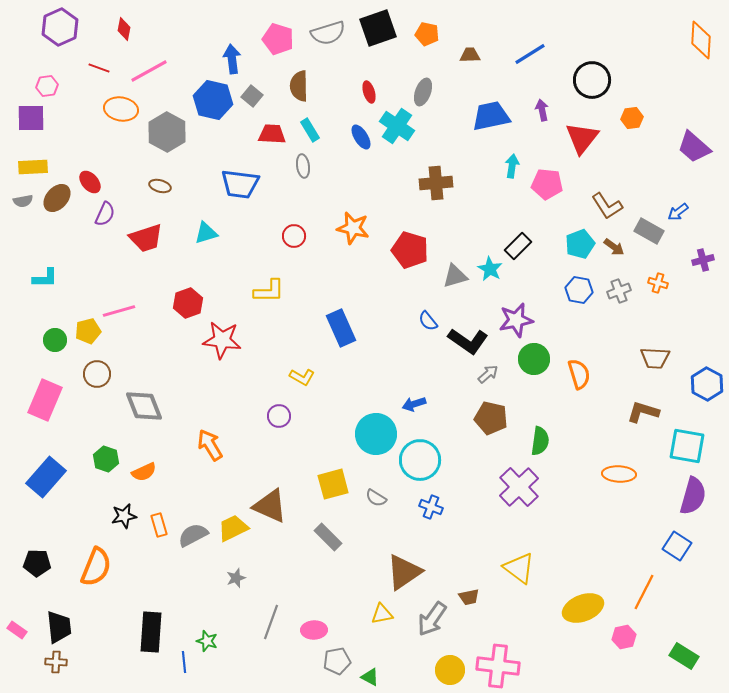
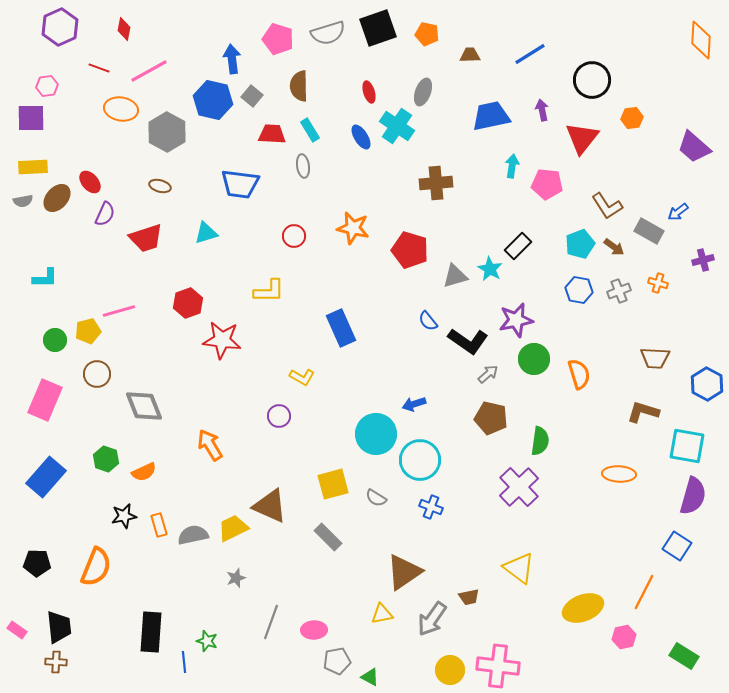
gray semicircle at (193, 535): rotated 16 degrees clockwise
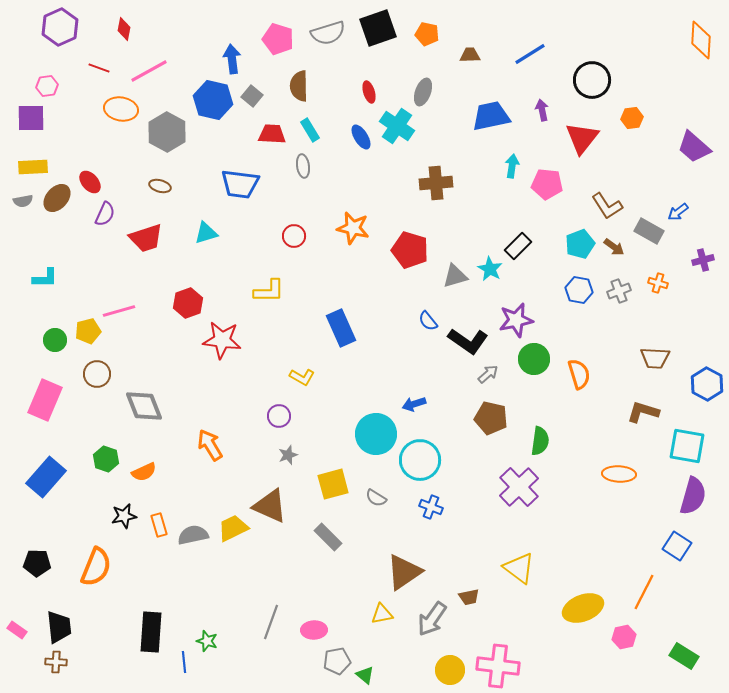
gray star at (236, 578): moved 52 px right, 123 px up
green triangle at (370, 677): moved 5 px left, 2 px up; rotated 12 degrees clockwise
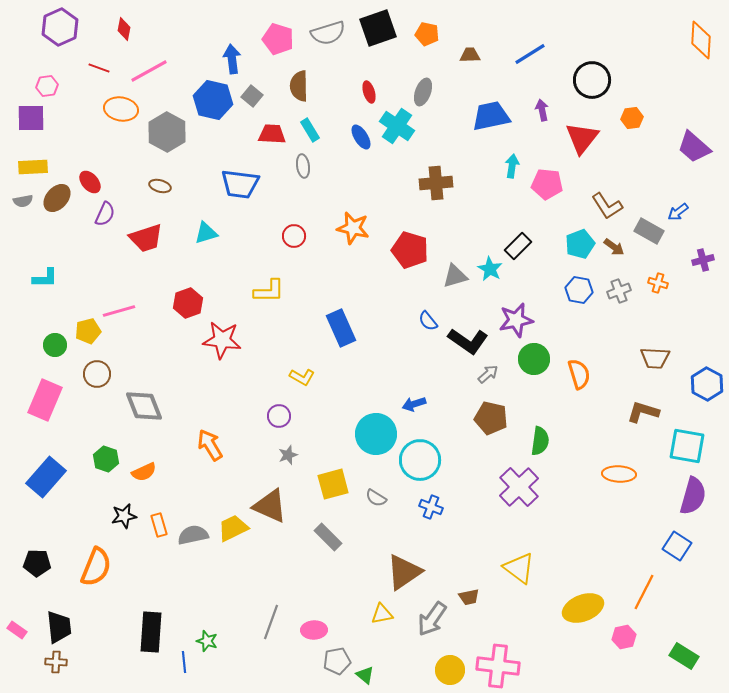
green circle at (55, 340): moved 5 px down
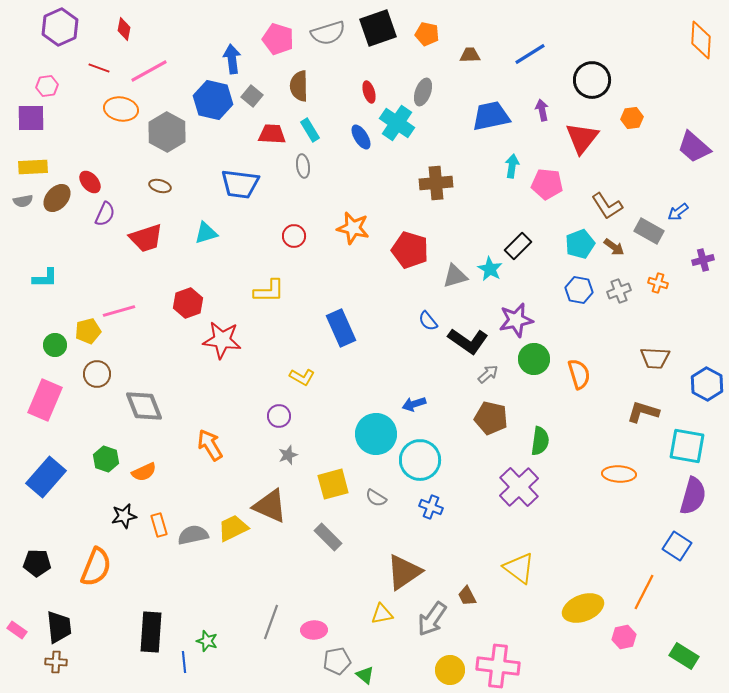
cyan cross at (397, 126): moved 3 px up
brown trapezoid at (469, 597): moved 2 px left, 1 px up; rotated 75 degrees clockwise
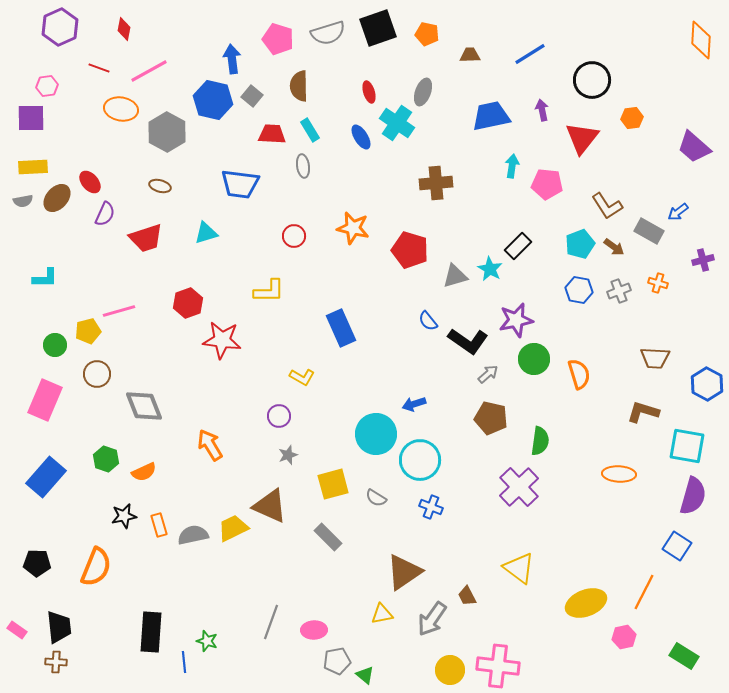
yellow ellipse at (583, 608): moved 3 px right, 5 px up
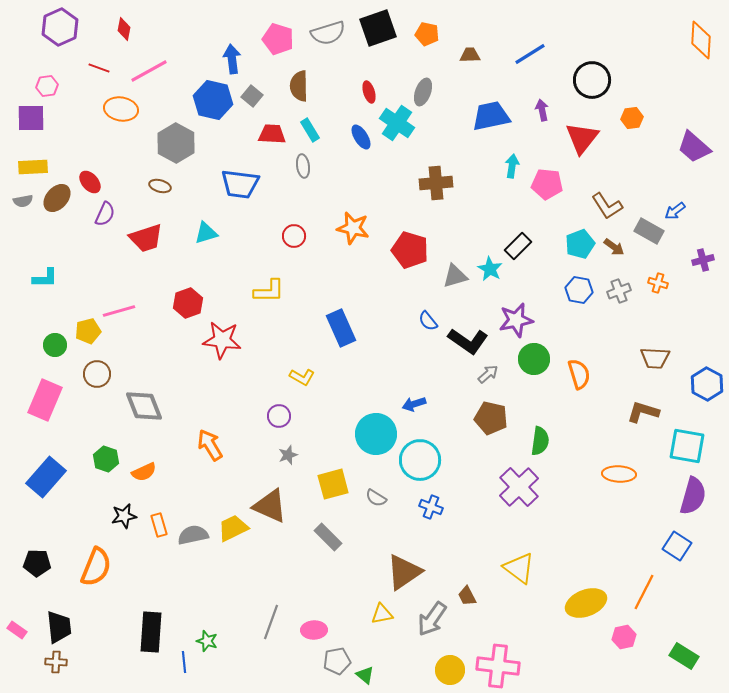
gray hexagon at (167, 132): moved 9 px right, 11 px down
blue arrow at (678, 212): moved 3 px left, 1 px up
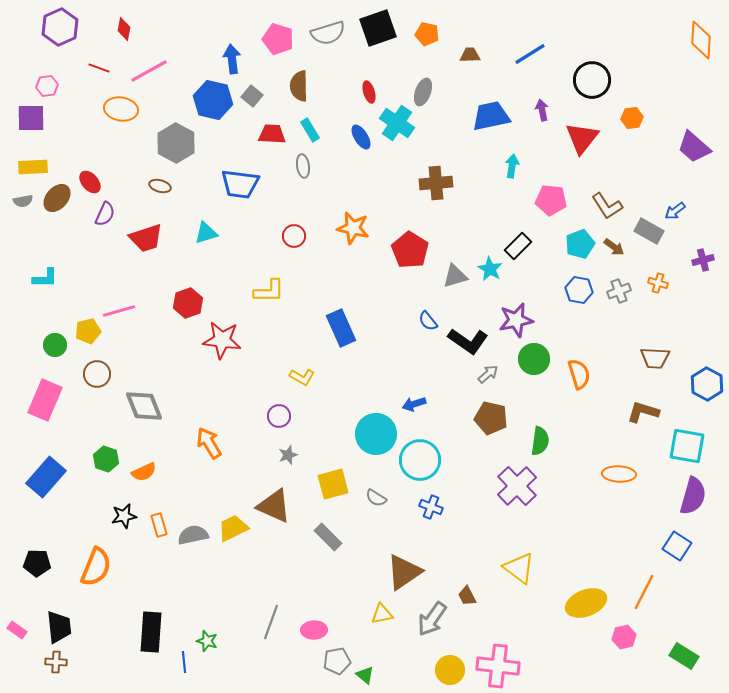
pink pentagon at (547, 184): moved 4 px right, 16 px down
red pentagon at (410, 250): rotated 15 degrees clockwise
orange arrow at (210, 445): moved 1 px left, 2 px up
purple cross at (519, 487): moved 2 px left, 1 px up
brown triangle at (270, 506): moved 4 px right
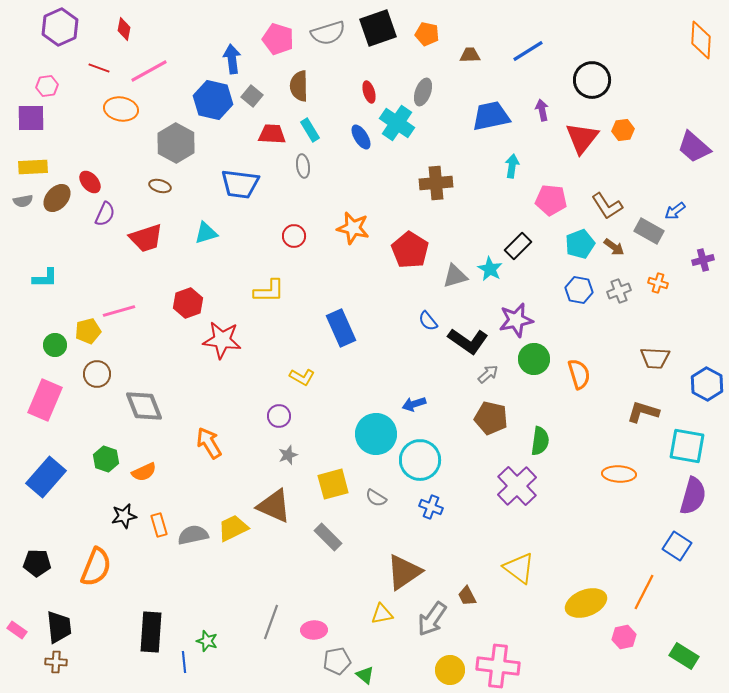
blue line at (530, 54): moved 2 px left, 3 px up
orange hexagon at (632, 118): moved 9 px left, 12 px down
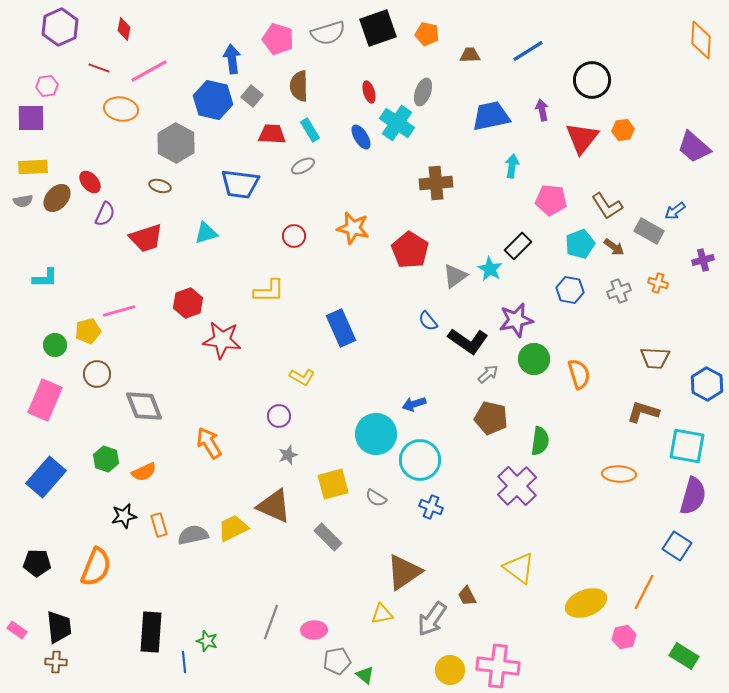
gray ellipse at (303, 166): rotated 70 degrees clockwise
gray triangle at (455, 276): rotated 20 degrees counterclockwise
blue hexagon at (579, 290): moved 9 px left
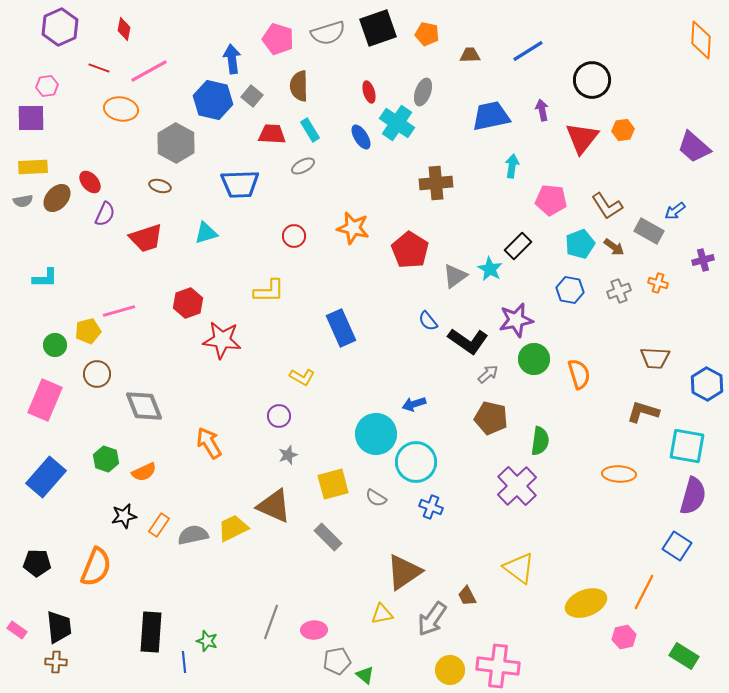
blue trapezoid at (240, 184): rotated 9 degrees counterclockwise
cyan circle at (420, 460): moved 4 px left, 2 px down
orange rectangle at (159, 525): rotated 50 degrees clockwise
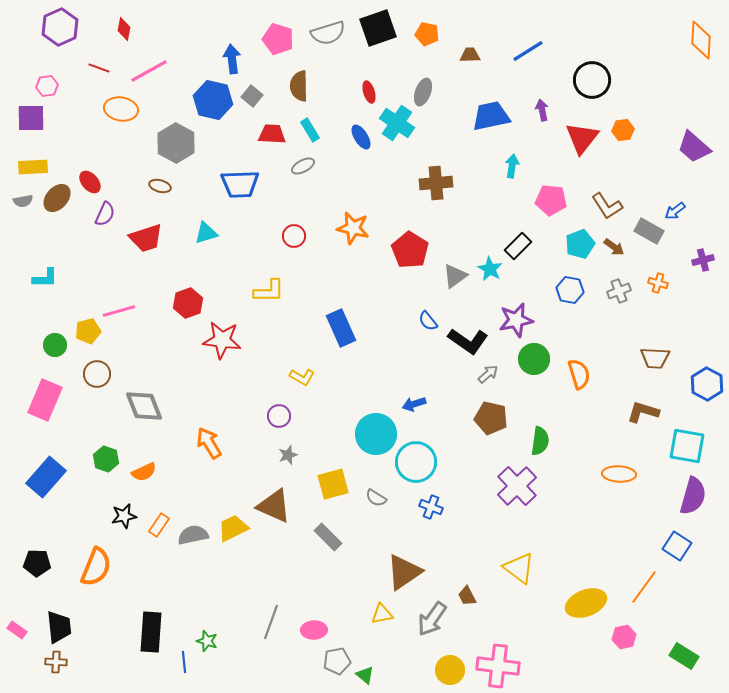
orange line at (644, 592): moved 5 px up; rotated 9 degrees clockwise
